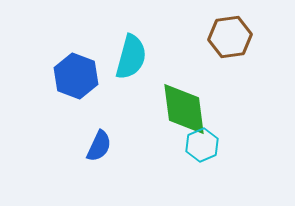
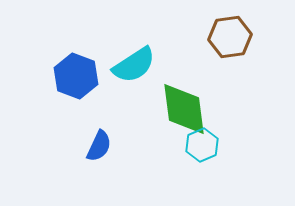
cyan semicircle: moved 3 px right, 8 px down; rotated 42 degrees clockwise
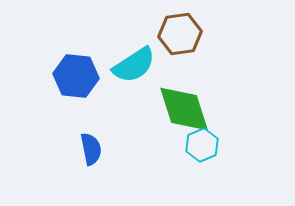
brown hexagon: moved 50 px left, 3 px up
blue hexagon: rotated 15 degrees counterclockwise
green diamond: rotated 10 degrees counterclockwise
blue semicircle: moved 8 px left, 3 px down; rotated 36 degrees counterclockwise
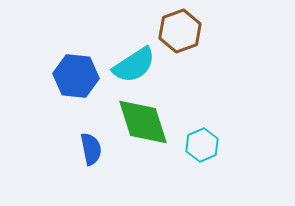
brown hexagon: moved 3 px up; rotated 12 degrees counterclockwise
green diamond: moved 41 px left, 13 px down
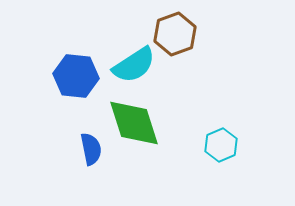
brown hexagon: moved 5 px left, 3 px down
green diamond: moved 9 px left, 1 px down
cyan hexagon: moved 19 px right
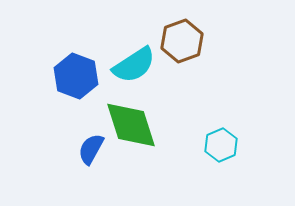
brown hexagon: moved 7 px right, 7 px down
blue hexagon: rotated 15 degrees clockwise
green diamond: moved 3 px left, 2 px down
blue semicircle: rotated 140 degrees counterclockwise
